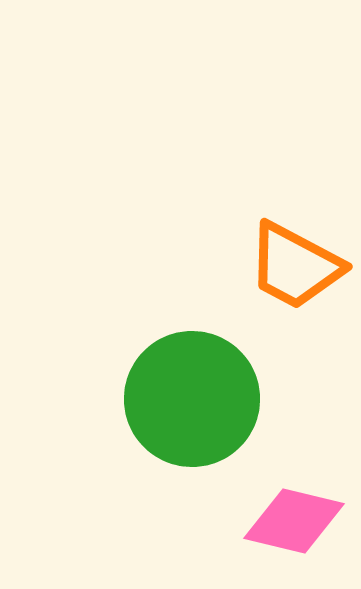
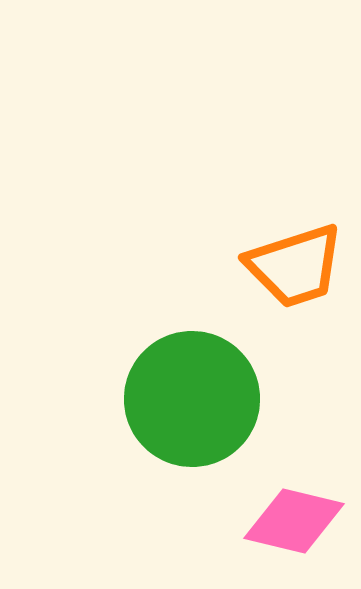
orange trapezoid: rotated 46 degrees counterclockwise
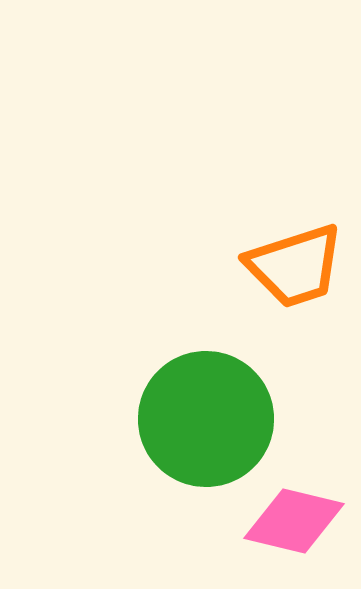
green circle: moved 14 px right, 20 px down
